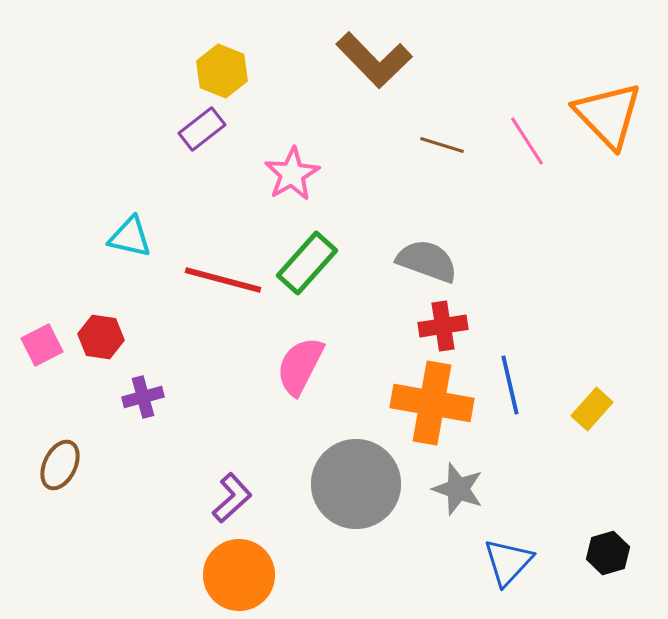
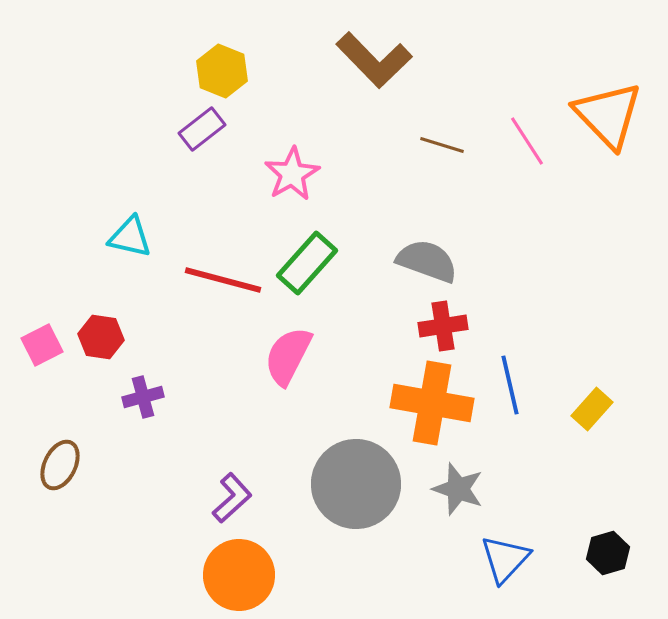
pink semicircle: moved 12 px left, 10 px up
blue triangle: moved 3 px left, 3 px up
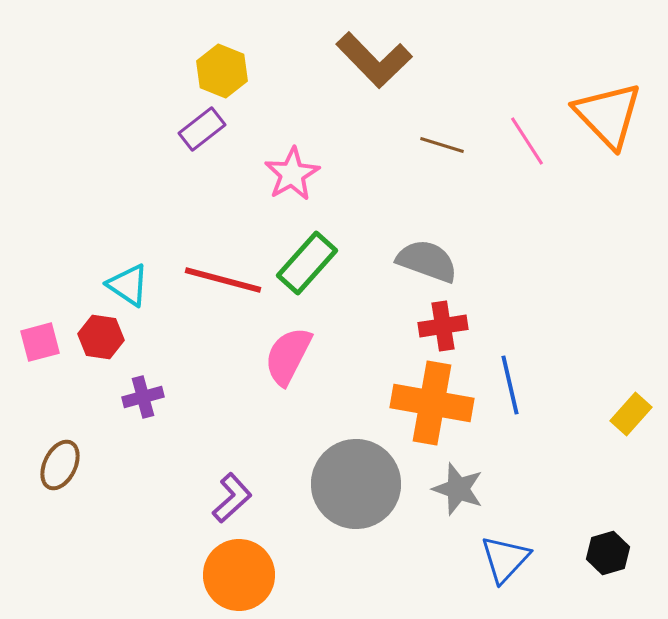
cyan triangle: moved 2 px left, 48 px down; rotated 21 degrees clockwise
pink square: moved 2 px left, 3 px up; rotated 12 degrees clockwise
yellow rectangle: moved 39 px right, 5 px down
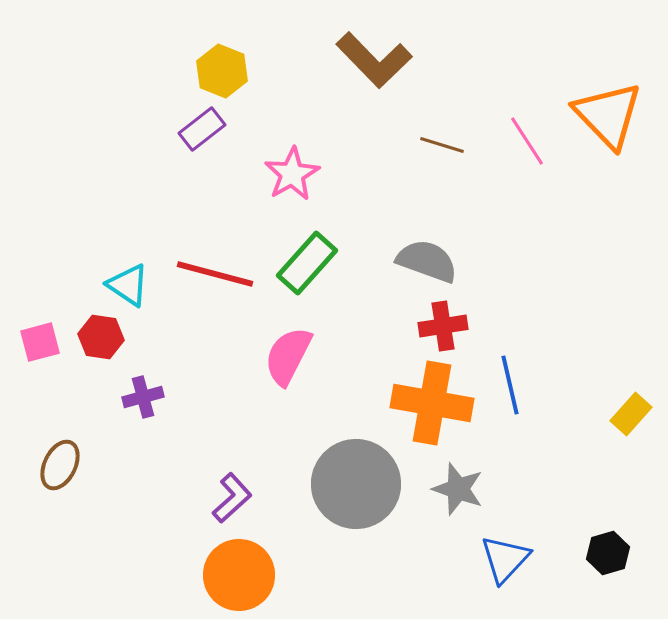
red line: moved 8 px left, 6 px up
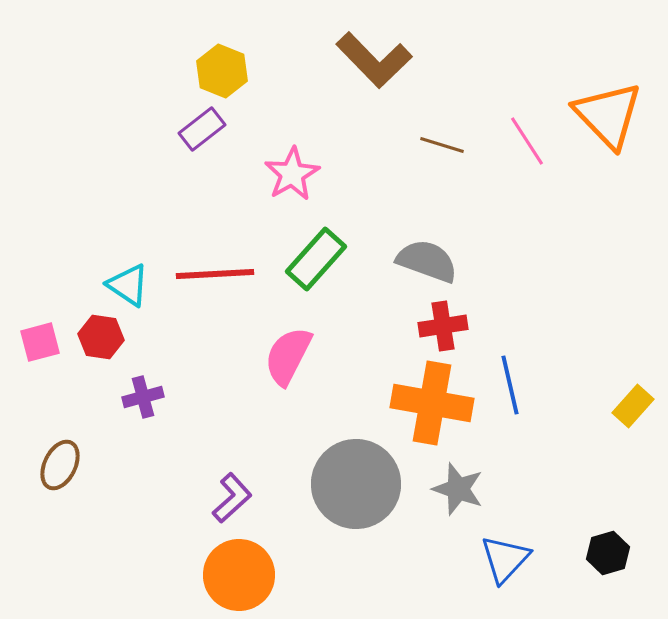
green rectangle: moved 9 px right, 4 px up
red line: rotated 18 degrees counterclockwise
yellow rectangle: moved 2 px right, 8 px up
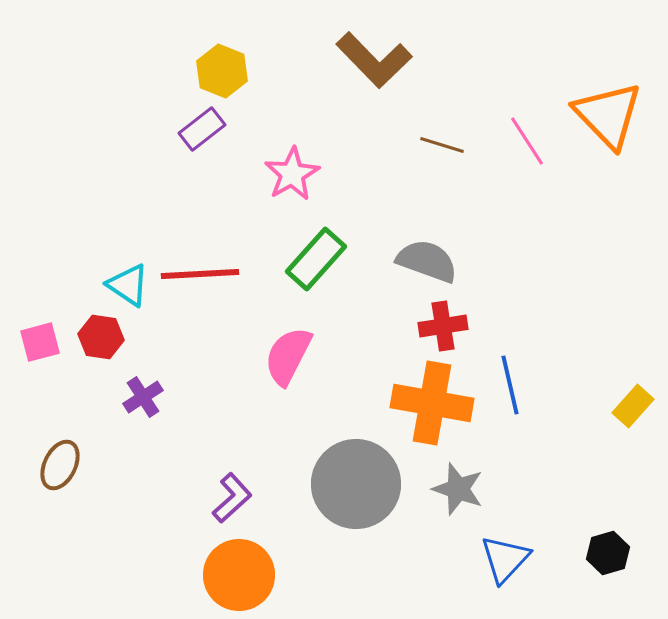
red line: moved 15 px left
purple cross: rotated 18 degrees counterclockwise
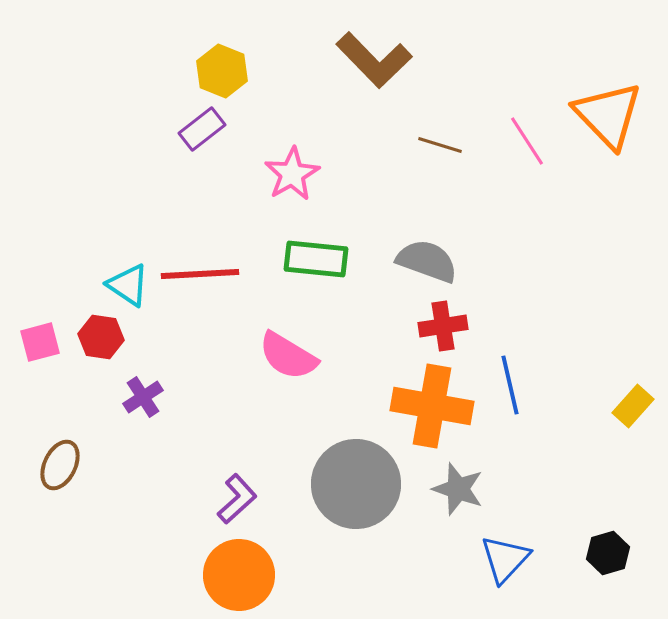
brown line: moved 2 px left
green rectangle: rotated 54 degrees clockwise
pink semicircle: rotated 86 degrees counterclockwise
orange cross: moved 3 px down
purple L-shape: moved 5 px right, 1 px down
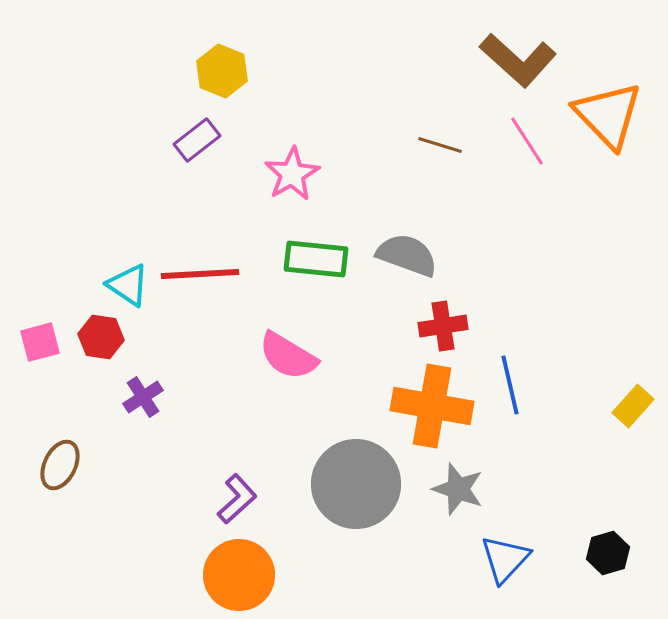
brown L-shape: moved 144 px right; rotated 4 degrees counterclockwise
purple rectangle: moved 5 px left, 11 px down
gray semicircle: moved 20 px left, 6 px up
